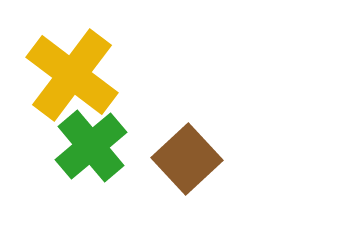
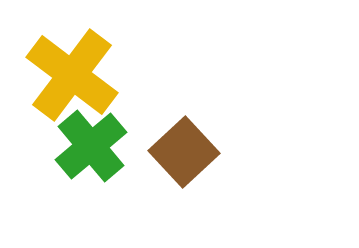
brown square: moved 3 px left, 7 px up
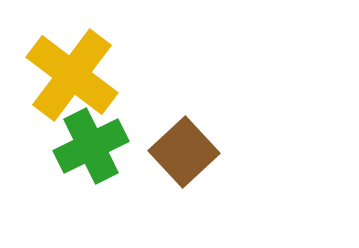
green cross: rotated 14 degrees clockwise
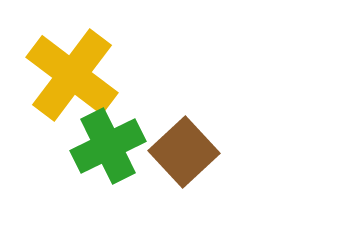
green cross: moved 17 px right
